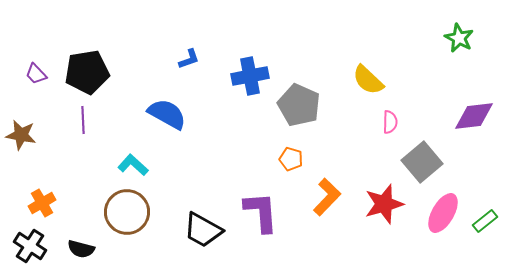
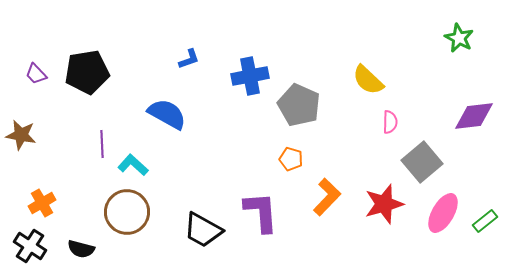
purple line: moved 19 px right, 24 px down
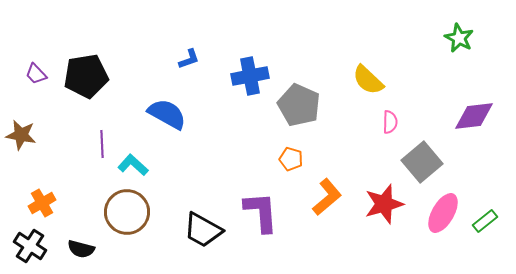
black pentagon: moved 1 px left, 4 px down
orange L-shape: rotated 6 degrees clockwise
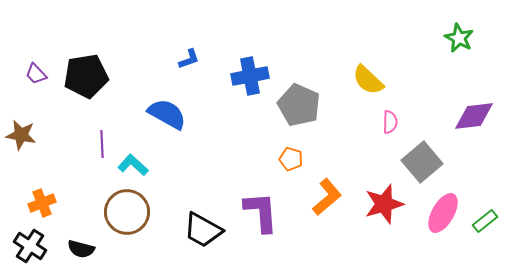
orange cross: rotated 8 degrees clockwise
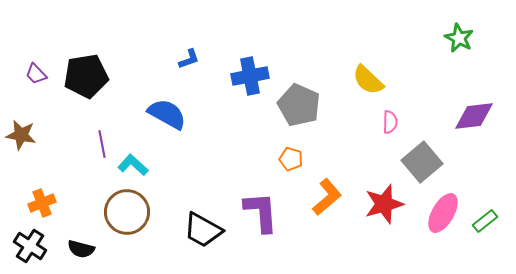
purple line: rotated 8 degrees counterclockwise
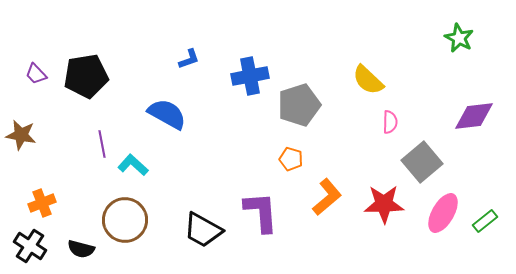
gray pentagon: rotated 30 degrees clockwise
red star: rotated 15 degrees clockwise
brown circle: moved 2 px left, 8 px down
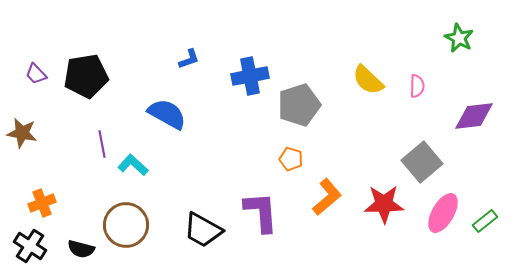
pink semicircle: moved 27 px right, 36 px up
brown star: moved 1 px right, 2 px up
brown circle: moved 1 px right, 5 px down
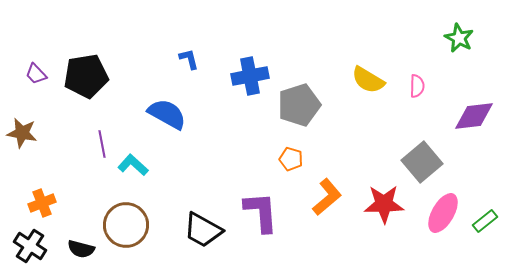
blue L-shape: rotated 85 degrees counterclockwise
yellow semicircle: rotated 12 degrees counterclockwise
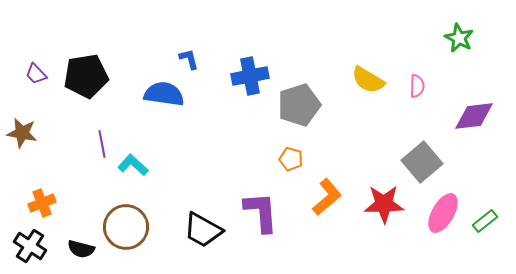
blue semicircle: moved 3 px left, 20 px up; rotated 21 degrees counterclockwise
brown circle: moved 2 px down
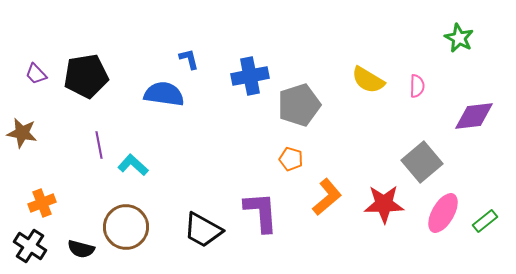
purple line: moved 3 px left, 1 px down
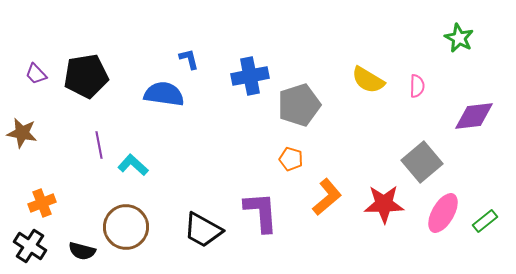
black semicircle: moved 1 px right, 2 px down
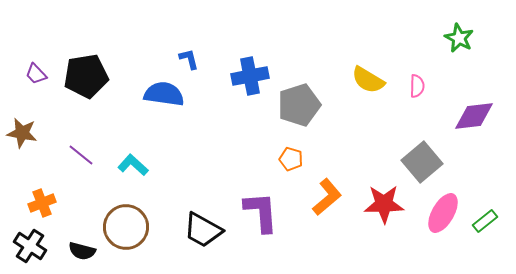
purple line: moved 18 px left, 10 px down; rotated 40 degrees counterclockwise
